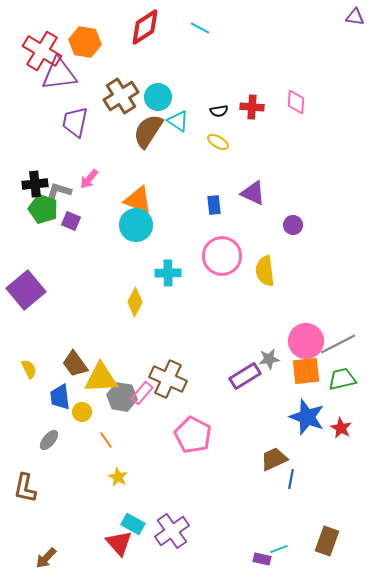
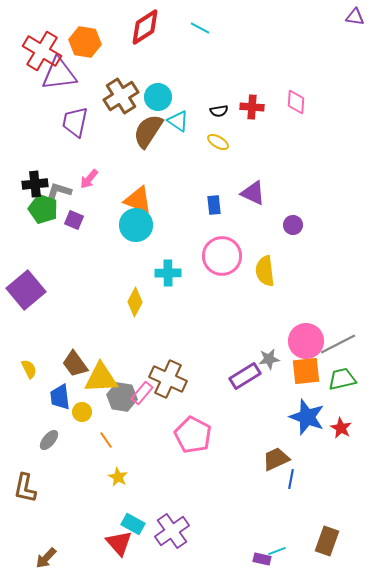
purple square at (71, 221): moved 3 px right, 1 px up
brown trapezoid at (274, 459): moved 2 px right
cyan line at (279, 549): moved 2 px left, 2 px down
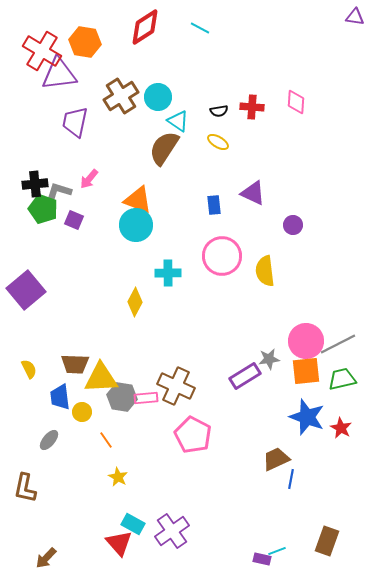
brown semicircle at (148, 131): moved 16 px right, 17 px down
brown trapezoid at (75, 364): rotated 52 degrees counterclockwise
brown cross at (168, 379): moved 8 px right, 7 px down
pink rectangle at (142, 393): moved 4 px right, 5 px down; rotated 45 degrees clockwise
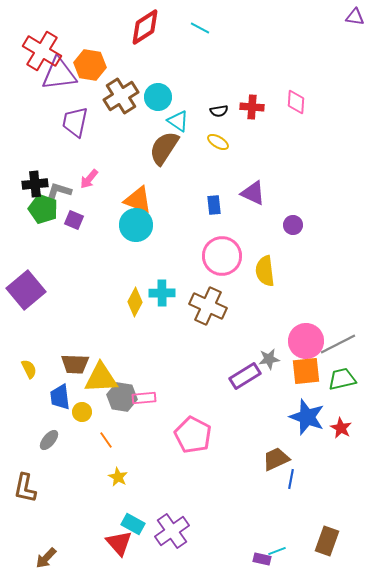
orange hexagon at (85, 42): moved 5 px right, 23 px down
cyan cross at (168, 273): moved 6 px left, 20 px down
brown cross at (176, 386): moved 32 px right, 80 px up
pink rectangle at (146, 398): moved 2 px left
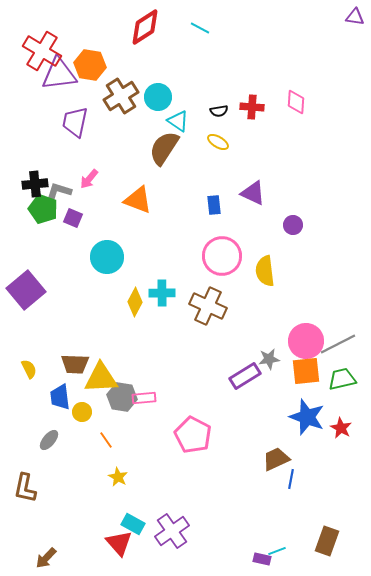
purple square at (74, 220): moved 1 px left, 2 px up
cyan circle at (136, 225): moved 29 px left, 32 px down
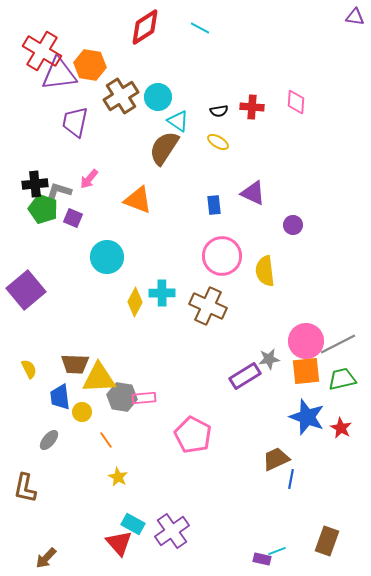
yellow triangle at (101, 378): moved 2 px left
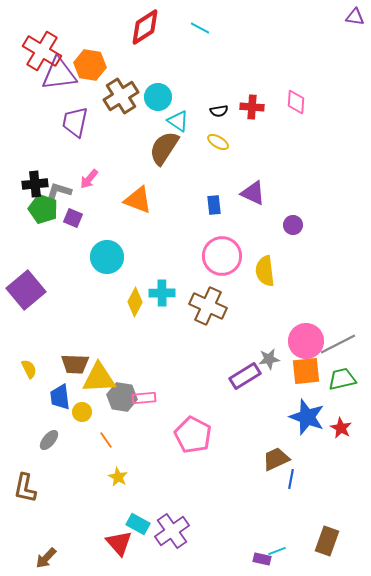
cyan rectangle at (133, 524): moved 5 px right
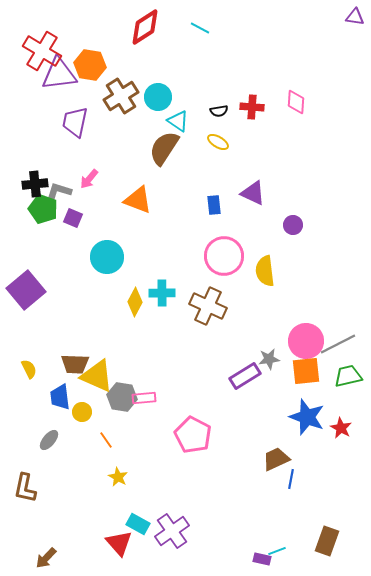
pink circle at (222, 256): moved 2 px right
yellow triangle at (99, 378): moved 2 px left, 2 px up; rotated 27 degrees clockwise
green trapezoid at (342, 379): moved 6 px right, 3 px up
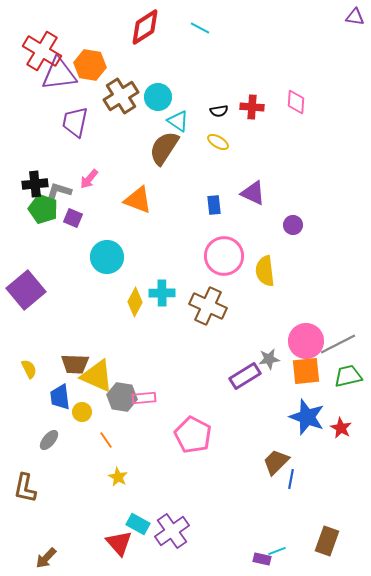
brown trapezoid at (276, 459): moved 3 px down; rotated 20 degrees counterclockwise
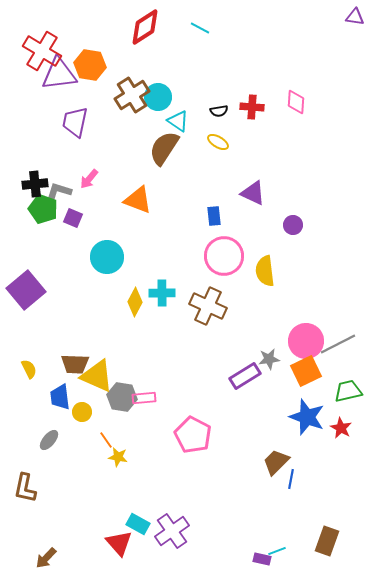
brown cross at (121, 96): moved 11 px right, 1 px up
blue rectangle at (214, 205): moved 11 px down
orange square at (306, 371): rotated 20 degrees counterclockwise
green trapezoid at (348, 376): moved 15 px down
yellow star at (118, 477): moved 20 px up; rotated 18 degrees counterclockwise
